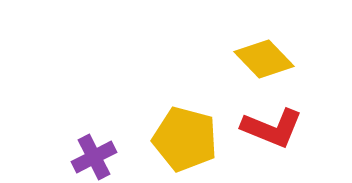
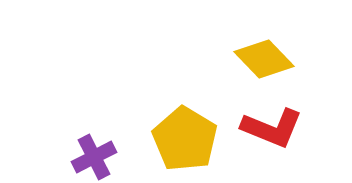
yellow pentagon: rotated 16 degrees clockwise
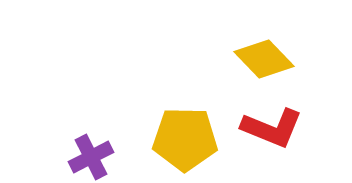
yellow pentagon: rotated 30 degrees counterclockwise
purple cross: moved 3 px left
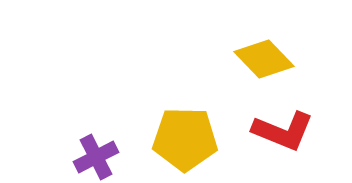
red L-shape: moved 11 px right, 3 px down
purple cross: moved 5 px right
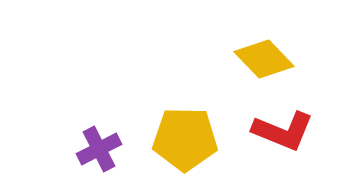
purple cross: moved 3 px right, 8 px up
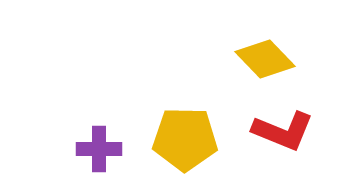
yellow diamond: moved 1 px right
purple cross: rotated 27 degrees clockwise
